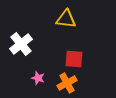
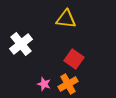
red square: rotated 30 degrees clockwise
pink star: moved 6 px right, 6 px down
orange cross: moved 1 px right, 1 px down
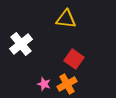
orange cross: moved 1 px left
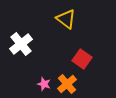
yellow triangle: rotated 30 degrees clockwise
red square: moved 8 px right
orange cross: rotated 12 degrees counterclockwise
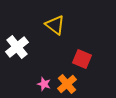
yellow triangle: moved 11 px left, 6 px down
white cross: moved 4 px left, 3 px down
red square: rotated 12 degrees counterclockwise
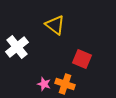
orange cross: moved 2 px left; rotated 30 degrees counterclockwise
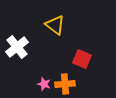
orange cross: rotated 24 degrees counterclockwise
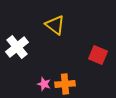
red square: moved 16 px right, 4 px up
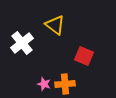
white cross: moved 5 px right, 4 px up
red square: moved 14 px left, 1 px down
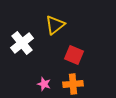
yellow triangle: rotated 45 degrees clockwise
red square: moved 10 px left, 1 px up
orange cross: moved 8 px right
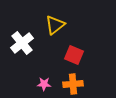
pink star: rotated 16 degrees counterclockwise
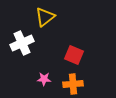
yellow triangle: moved 10 px left, 8 px up
white cross: rotated 15 degrees clockwise
pink star: moved 5 px up
